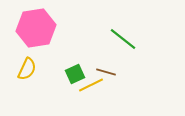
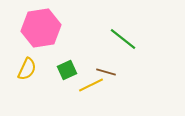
pink hexagon: moved 5 px right
green square: moved 8 px left, 4 px up
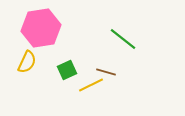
yellow semicircle: moved 7 px up
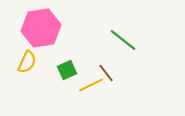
green line: moved 1 px down
brown line: moved 1 px down; rotated 36 degrees clockwise
